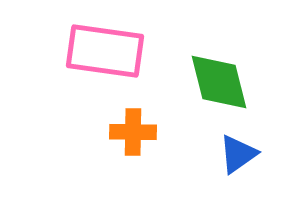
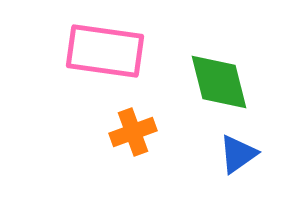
orange cross: rotated 21 degrees counterclockwise
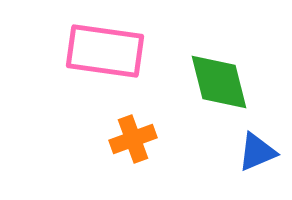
orange cross: moved 7 px down
blue triangle: moved 19 px right, 2 px up; rotated 12 degrees clockwise
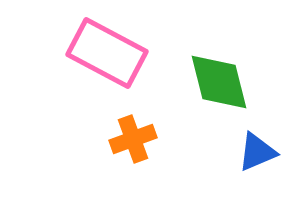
pink rectangle: moved 2 px right, 2 px down; rotated 20 degrees clockwise
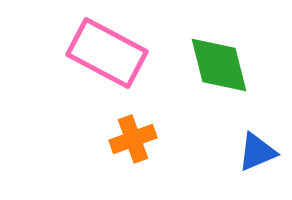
green diamond: moved 17 px up
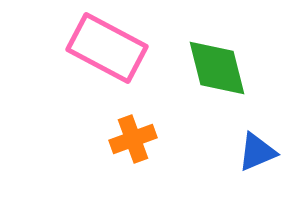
pink rectangle: moved 5 px up
green diamond: moved 2 px left, 3 px down
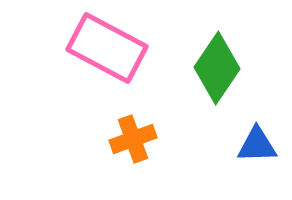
green diamond: rotated 48 degrees clockwise
blue triangle: moved 7 px up; rotated 21 degrees clockwise
